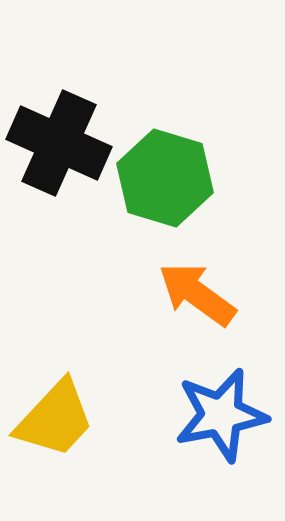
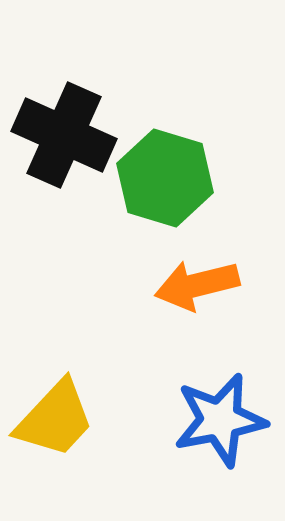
black cross: moved 5 px right, 8 px up
orange arrow: moved 9 px up; rotated 50 degrees counterclockwise
blue star: moved 1 px left, 5 px down
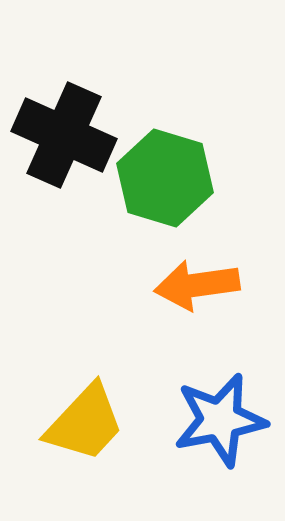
orange arrow: rotated 6 degrees clockwise
yellow trapezoid: moved 30 px right, 4 px down
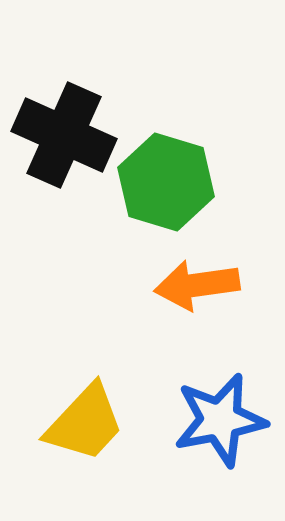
green hexagon: moved 1 px right, 4 px down
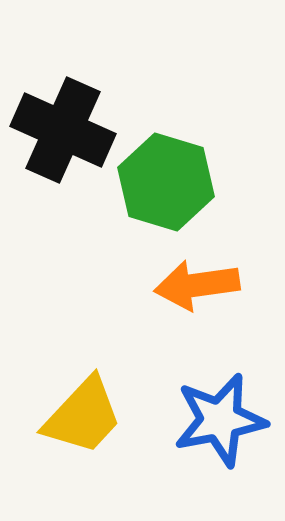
black cross: moved 1 px left, 5 px up
yellow trapezoid: moved 2 px left, 7 px up
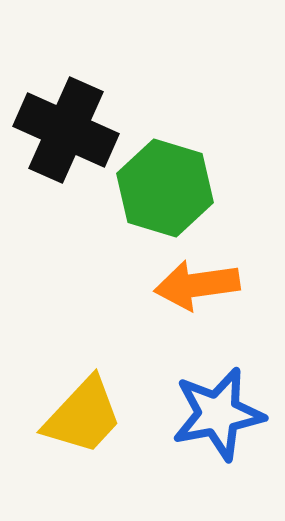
black cross: moved 3 px right
green hexagon: moved 1 px left, 6 px down
blue star: moved 2 px left, 6 px up
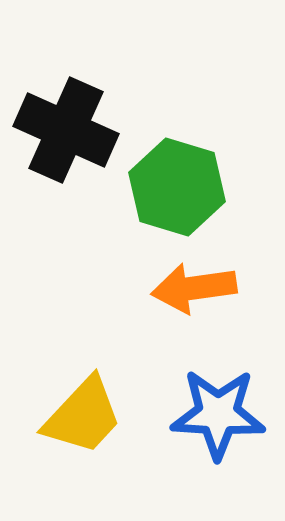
green hexagon: moved 12 px right, 1 px up
orange arrow: moved 3 px left, 3 px down
blue star: rotated 14 degrees clockwise
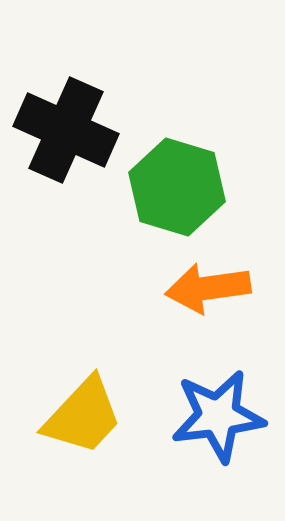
orange arrow: moved 14 px right
blue star: moved 2 px down; rotated 10 degrees counterclockwise
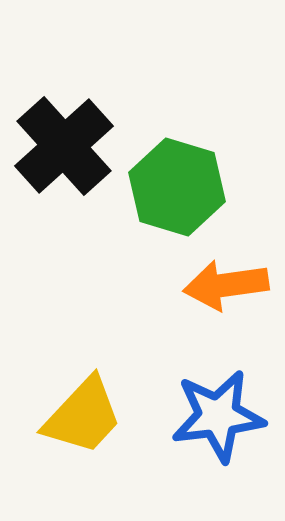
black cross: moved 2 px left, 16 px down; rotated 24 degrees clockwise
orange arrow: moved 18 px right, 3 px up
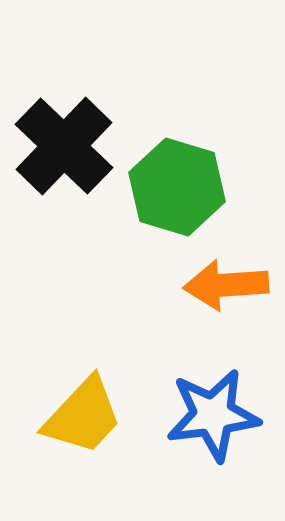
black cross: rotated 4 degrees counterclockwise
orange arrow: rotated 4 degrees clockwise
blue star: moved 5 px left, 1 px up
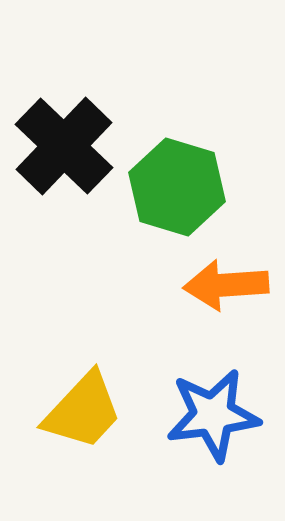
yellow trapezoid: moved 5 px up
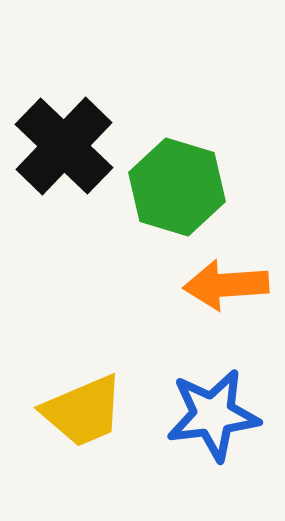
yellow trapezoid: rotated 24 degrees clockwise
